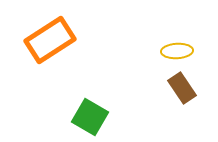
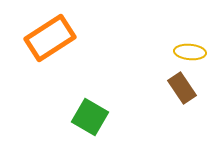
orange rectangle: moved 2 px up
yellow ellipse: moved 13 px right, 1 px down; rotated 8 degrees clockwise
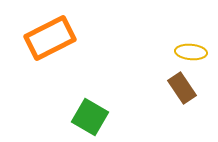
orange rectangle: rotated 6 degrees clockwise
yellow ellipse: moved 1 px right
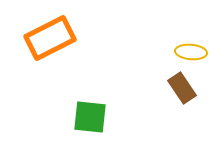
green square: rotated 24 degrees counterclockwise
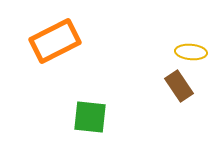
orange rectangle: moved 5 px right, 3 px down
brown rectangle: moved 3 px left, 2 px up
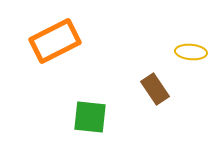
brown rectangle: moved 24 px left, 3 px down
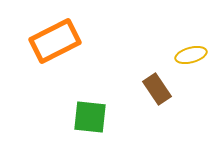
yellow ellipse: moved 3 px down; rotated 20 degrees counterclockwise
brown rectangle: moved 2 px right
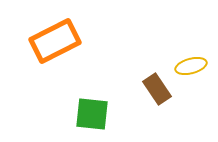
yellow ellipse: moved 11 px down
green square: moved 2 px right, 3 px up
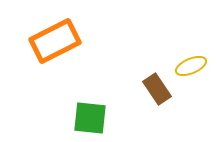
yellow ellipse: rotated 8 degrees counterclockwise
green square: moved 2 px left, 4 px down
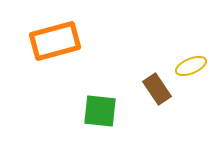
orange rectangle: rotated 12 degrees clockwise
green square: moved 10 px right, 7 px up
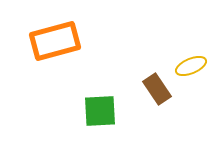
green square: rotated 9 degrees counterclockwise
